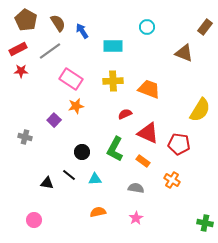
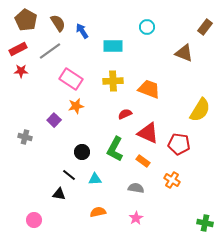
black triangle: moved 12 px right, 11 px down
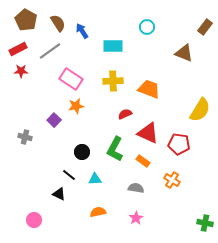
black triangle: rotated 16 degrees clockwise
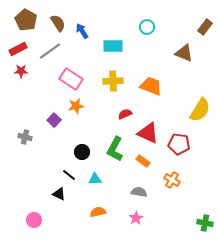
orange trapezoid: moved 2 px right, 3 px up
gray semicircle: moved 3 px right, 4 px down
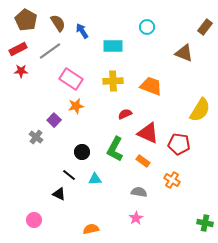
gray cross: moved 11 px right; rotated 24 degrees clockwise
orange semicircle: moved 7 px left, 17 px down
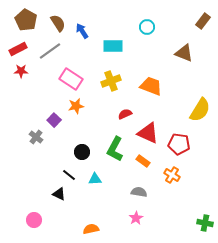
brown rectangle: moved 2 px left, 6 px up
yellow cross: moved 2 px left; rotated 18 degrees counterclockwise
orange cross: moved 5 px up
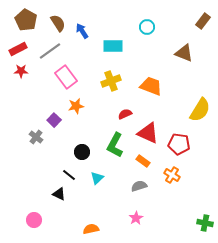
pink rectangle: moved 5 px left, 2 px up; rotated 20 degrees clockwise
green L-shape: moved 4 px up
cyan triangle: moved 2 px right, 1 px up; rotated 40 degrees counterclockwise
gray semicircle: moved 6 px up; rotated 28 degrees counterclockwise
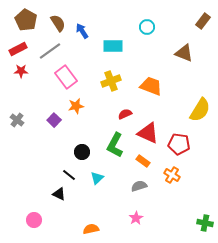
gray cross: moved 19 px left, 17 px up
